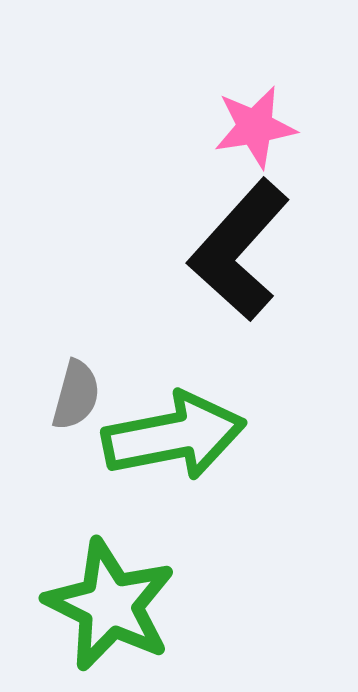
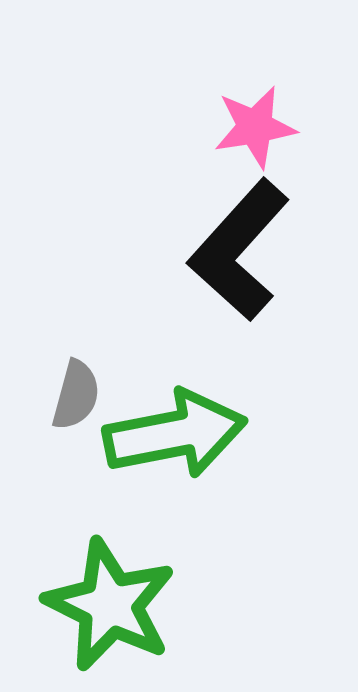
green arrow: moved 1 px right, 2 px up
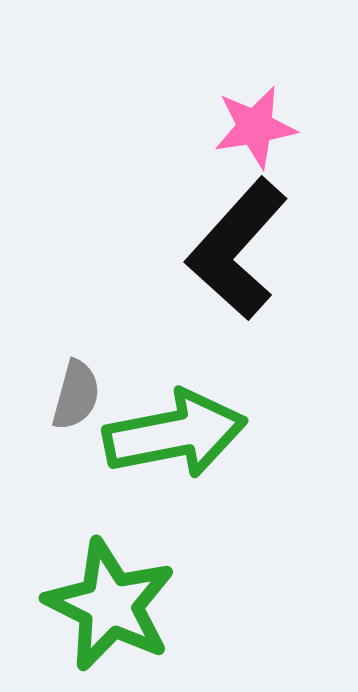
black L-shape: moved 2 px left, 1 px up
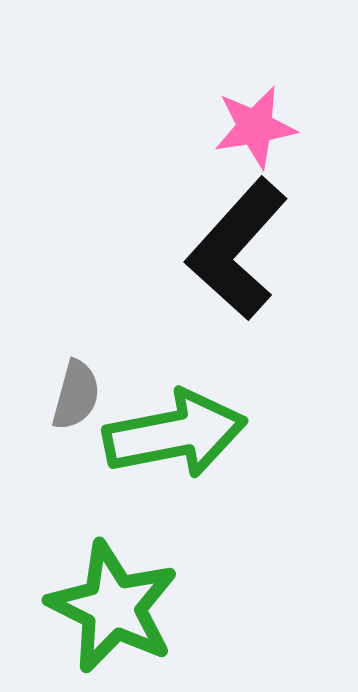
green star: moved 3 px right, 2 px down
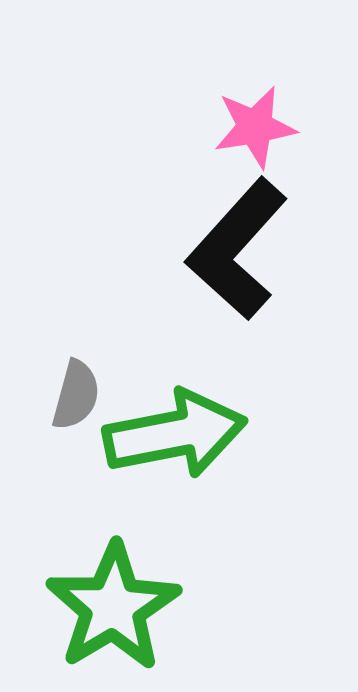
green star: rotated 15 degrees clockwise
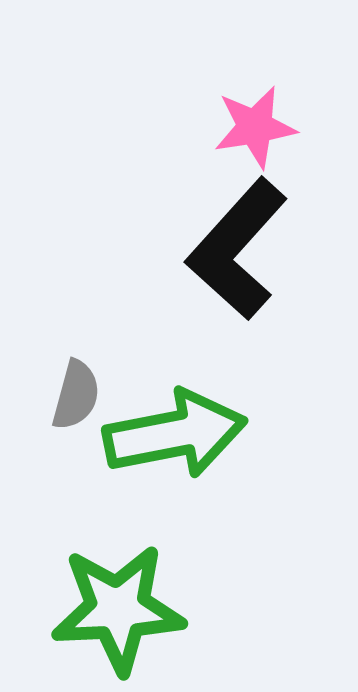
green star: moved 5 px right, 2 px down; rotated 28 degrees clockwise
